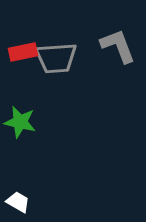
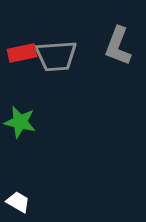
gray L-shape: rotated 138 degrees counterclockwise
red rectangle: moved 1 px left, 1 px down
gray trapezoid: moved 2 px up
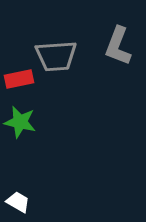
red rectangle: moved 3 px left, 26 px down
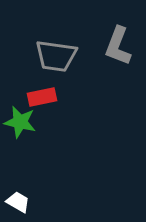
gray trapezoid: rotated 12 degrees clockwise
red rectangle: moved 23 px right, 18 px down
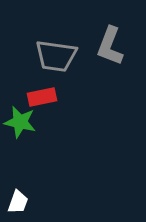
gray L-shape: moved 8 px left
white trapezoid: rotated 80 degrees clockwise
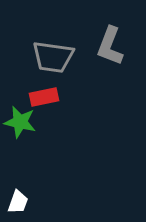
gray trapezoid: moved 3 px left, 1 px down
red rectangle: moved 2 px right
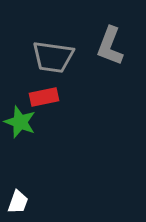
green star: rotated 8 degrees clockwise
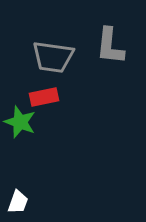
gray L-shape: rotated 15 degrees counterclockwise
